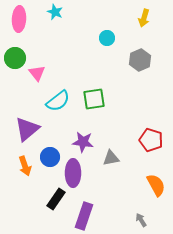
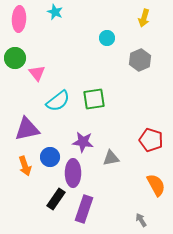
purple triangle: rotated 28 degrees clockwise
purple rectangle: moved 7 px up
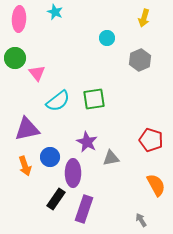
purple star: moved 4 px right; rotated 20 degrees clockwise
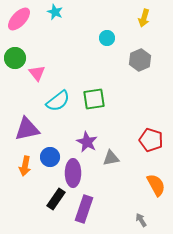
pink ellipse: rotated 40 degrees clockwise
orange arrow: rotated 30 degrees clockwise
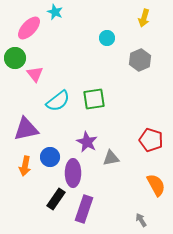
pink ellipse: moved 10 px right, 9 px down
pink triangle: moved 2 px left, 1 px down
purple triangle: moved 1 px left
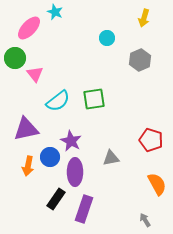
purple star: moved 16 px left, 1 px up
orange arrow: moved 3 px right
purple ellipse: moved 2 px right, 1 px up
orange semicircle: moved 1 px right, 1 px up
gray arrow: moved 4 px right
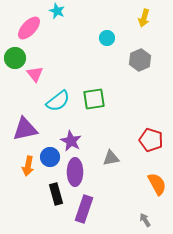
cyan star: moved 2 px right, 1 px up
purple triangle: moved 1 px left
black rectangle: moved 5 px up; rotated 50 degrees counterclockwise
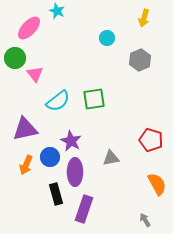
orange arrow: moved 2 px left, 1 px up; rotated 12 degrees clockwise
